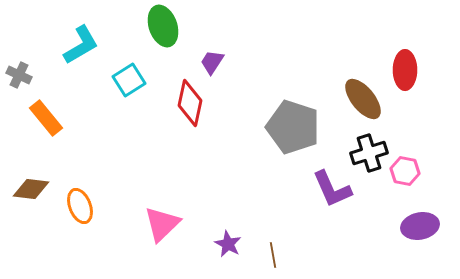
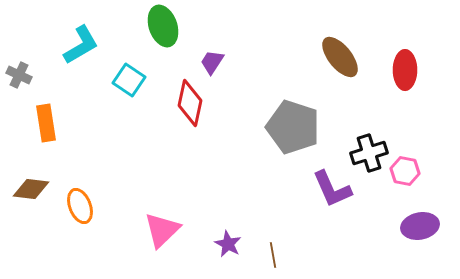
cyan square: rotated 24 degrees counterclockwise
brown ellipse: moved 23 px left, 42 px up
orange rectangle: moved 5 px down; rotated 30 degrees clockwise
pink triangle: moved 6 px down
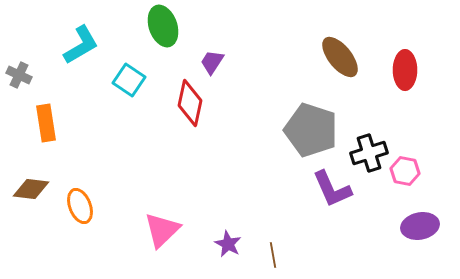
gray pentagon: moved 18 px right, 3 px down
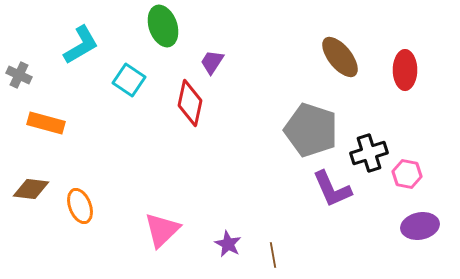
orange rectangle: rotated 66 degrees counterclockwise
pink hexagon: moved 2 px right, 3 px down
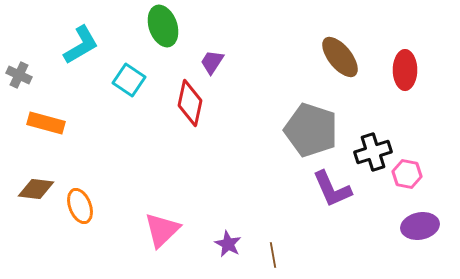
black cross: moved 4 px right, 1 px up
brown diamond: moved 5 px right
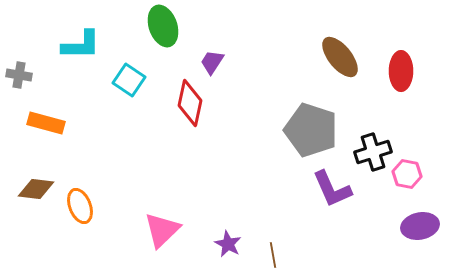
cyan L-shape: rotated 30 degrees clockwise
red ellipse: moved 4 px left, 1 px down
gray cross: rotated 15 degrees counterclockwise
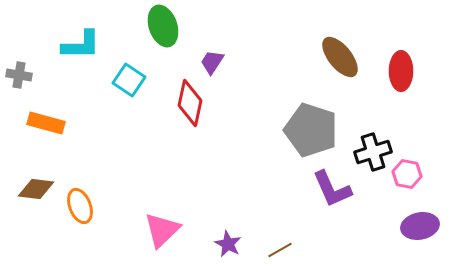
brown line: moved 7 px right, 5 px up; rotated 70 degrees clockwise
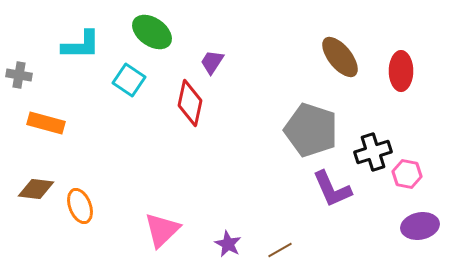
green ellipse: moved 11 px left, 6 px down; rotated 36 degrees counterclockwise
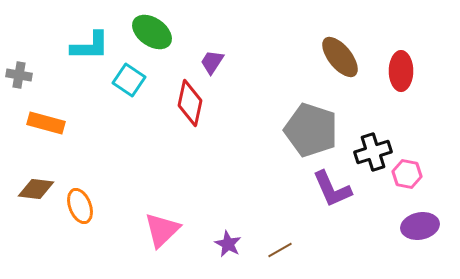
cyan L-shape: moved 9 px right, 1 px down
